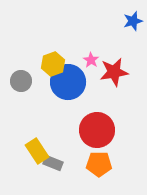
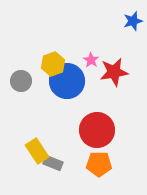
blue circle: moved 1 px left, 1 px up
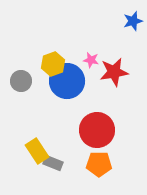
pink star: rotated 21 degrees counterclockwise
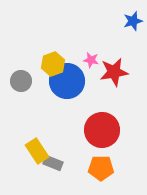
red circle: moved 5 px right
orange pentagon: moved 2 px right, 4 px down
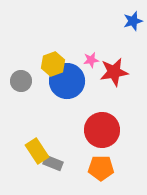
pink star: rotated 21 degrees counterclockwise
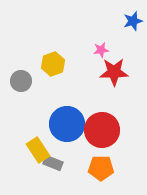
pink star: moved 10 px right, 10 px up
red star: rotated 8 degrees clockwise
blue circle: moved 43 px down
yellow rectangle: moved 1 px right, 1 px up
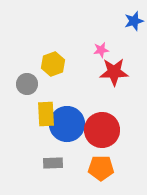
blue star: moved 1 px right
gray circle: moved 6 px right, 3 px down
yellow rectangle: moved 8 px right, 36 px up; rotated 30 degrees clockwise
gray rectangle: rotated 24 degrees counterclockwise
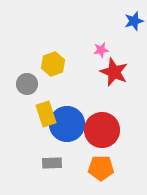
red star: rotated 24 degrees clockwise
yellow rectangle: rotated 15 degrees counterclockwise
gray rectangle: moved 1 px left
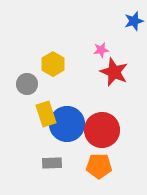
yellow hexagon: rotated 10 degrees counterclockwise
orange pentagon: moved 2 px left, 2 px up
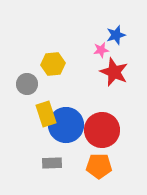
blue star: moved 18 px left, 14 px down
yellow hexagon: rotated 25 degrees clockwise
blue circle: moved 1 px left, 1 px down
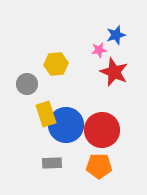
pink star: moved 2 px left
yellow hexagon: moved 3 px right
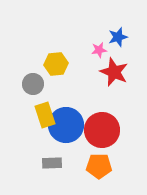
blue star: moved 2 px right, 2 px down
gray circle: moved 6 px right
yellow rectangle: moved 1 px left, 1 px down
